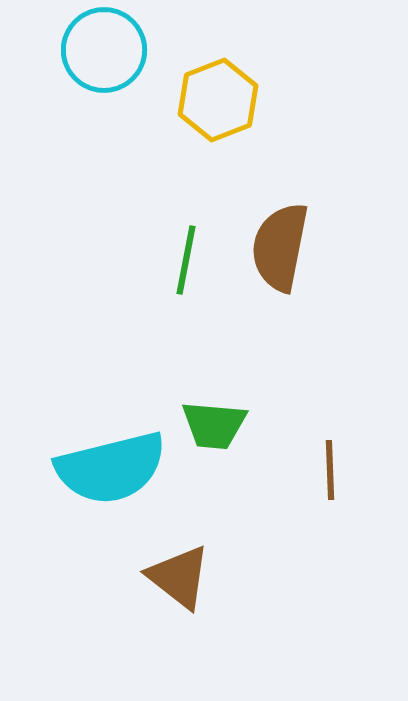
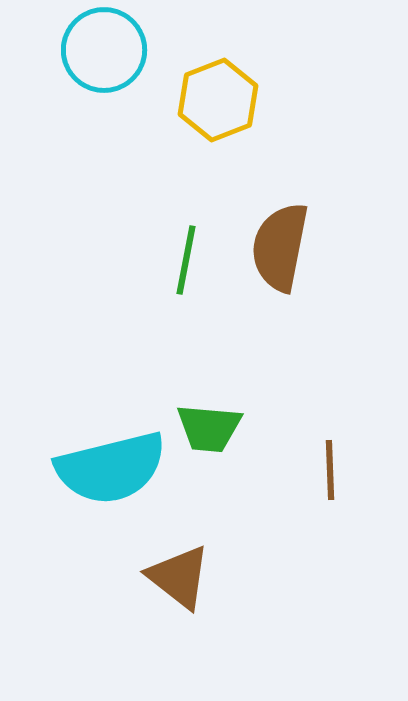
green trapezoid: moved 5 px left, 3 px down
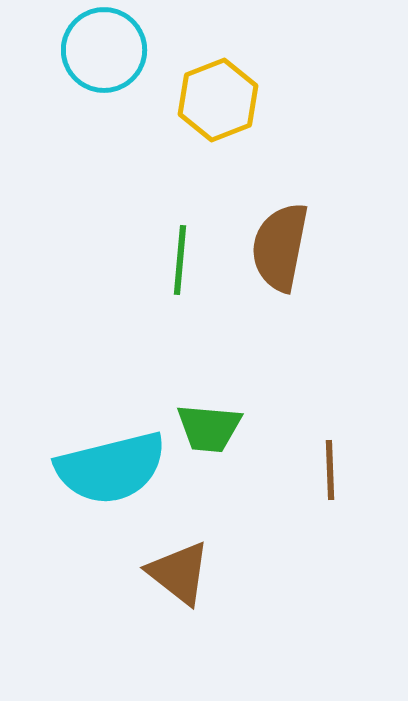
green line: moved 6 px left; rotated 6 degrees counterclockwise
brown triangle: moved 4 px up
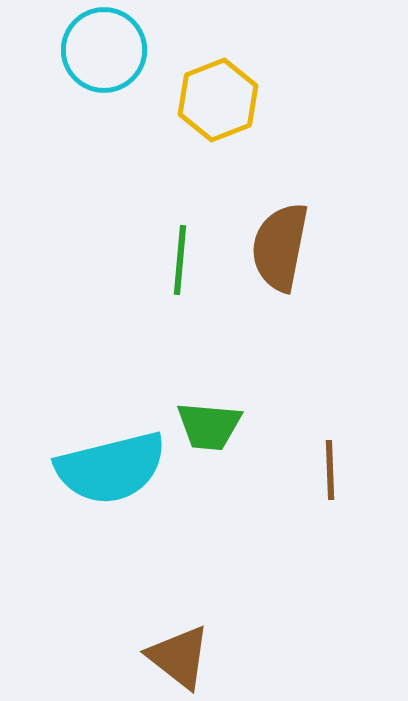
green trapezoid: moved 2 px up
brown triangle: moved 84 px down
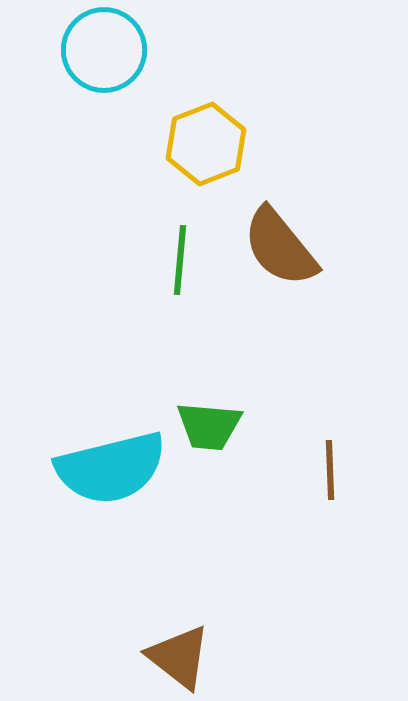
yellow hexagon: moved 12 px left, 44 px down
brown semicircle: rotated 50 degrees counterclockwise
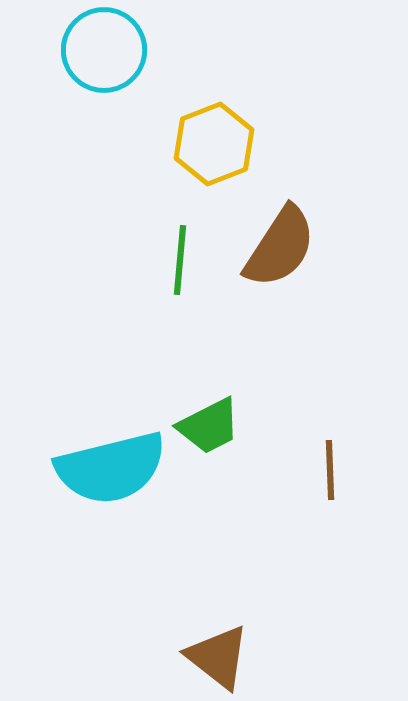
yellow hexagon: moved 8 px right
brown semicircle: rotated 108 degrees counterclockwise
green trapezoid: rotated 32 degrees counterclockwise
brown triangle: moved 39 px right
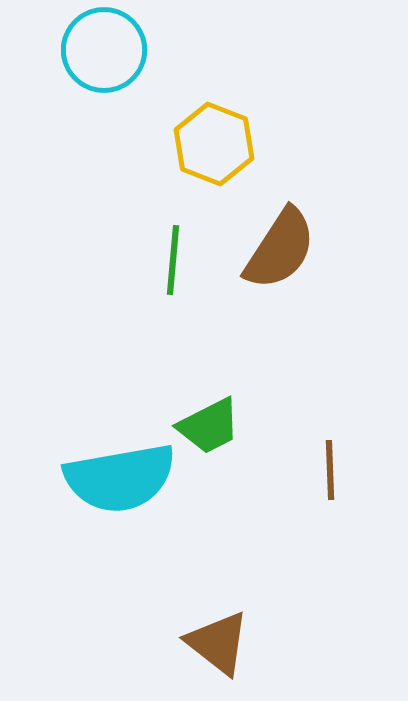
yellow hexagon: rotated 18 degrees counterclockwise
brown semicircle: moved 2 px down
green line: moved 7 px left
cyan semicircle: moved 9 px right, 10 px down; rotated 4 degrees clockwise
brown triangle: moved 14 px up
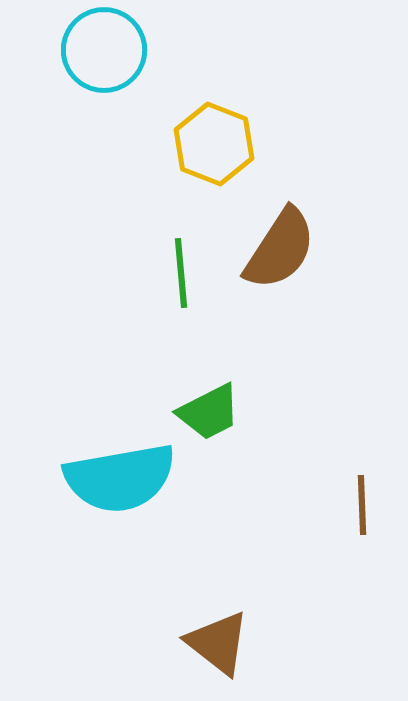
green line: moved 8 px right, 13 px down; rotated 10 degrees counterclockwise
green trapezoid: moved 14 px up
brown line: moved 32 px right, 35 px down
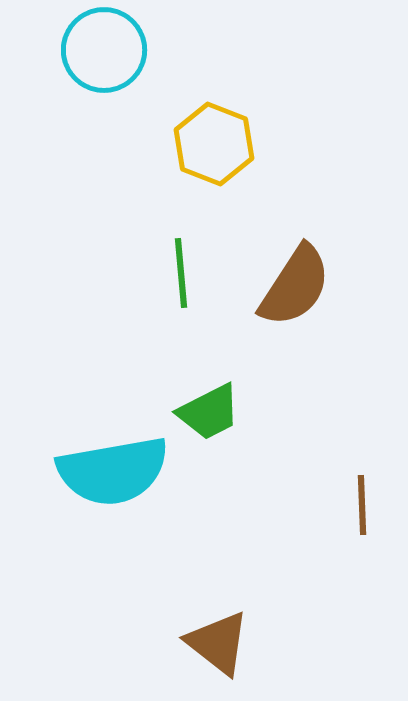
brown semicircle: moved 15 px right, 37 px down
cyan semicircle: moved 7 px left, 7 px up
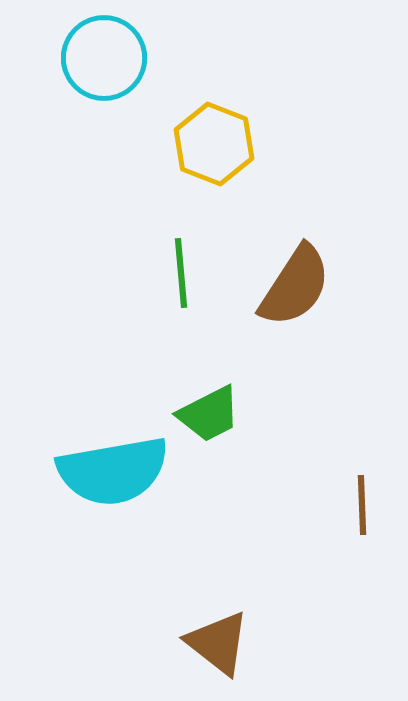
cyan circle: moved 8 px down
green trapezoid: moved 2 px down
